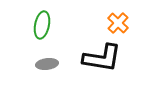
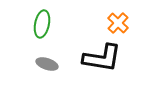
green ellipse: moved 1 px up
gray ellipse: rotated 25 degrees clockwise
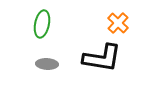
gray ellipse: rotated 15 degrees counterclockwise
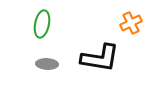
orange cross: moved 13 px right; rotated 20 degrees clockwise
black L-shape: moved 2 px left
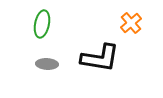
orange cross: rotated 15 degrees counterclockwise
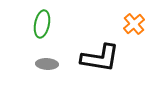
orange cross: moved 3 px right, 1 px down
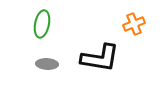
orange cross: rotated 20 degrees clockwise
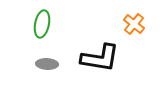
orange cross: rotated 30 degrees counterclockwise
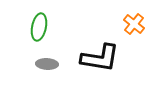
green ellipse: moved 3 px left, 3 px down
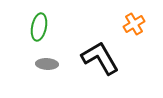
orange cross: rotated 20 degrees clockwise
black L-shape: rotated 129 degrees counterclockwise
